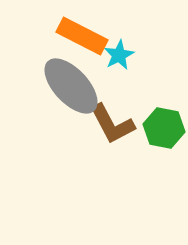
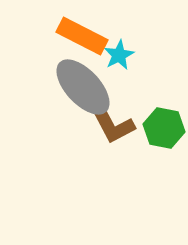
gray ellipse: moved 12 px right, 1 px down
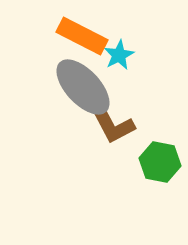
green hexagon: moved 4 px left, 34 px down
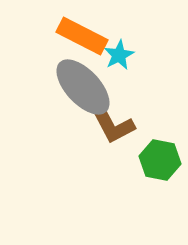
green hexagon: moved 2 px up
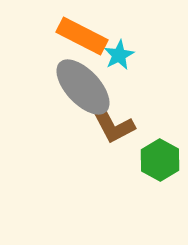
green hexagon: rotated 18 degrees clockwise
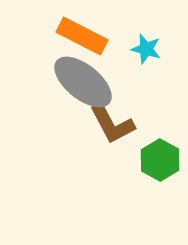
cyan star: moved 27 px right, 6 px up; rotated 28 degrees counterclockwise
gray ellipse: moved 5 px up; rotated 8 degrees counterclockwise
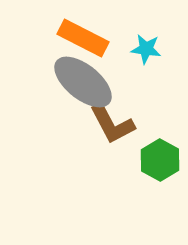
orange rectangle: moved 1 px right, 2 px down
cyan star: rotated 8 degrees counterclockwise
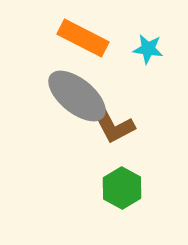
cyan star: moved 2 px right
gray ellipse: moved 6 px left, 14 px down
green hexagon: moved 38 px left, 28 px down
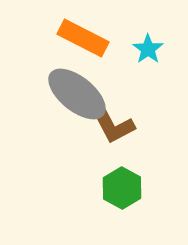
cyan star: rotated 28 degrees clockwise
gray ellipse: moved 2 px up
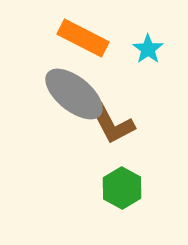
gray ellipse: moved 3 px left
